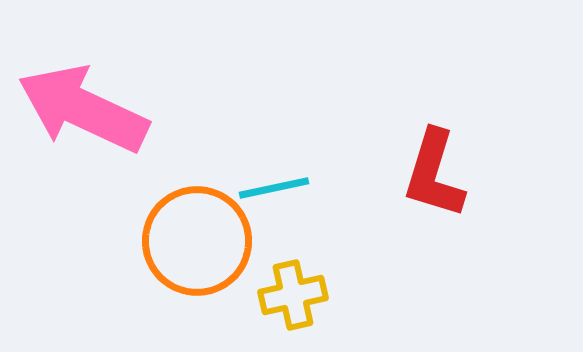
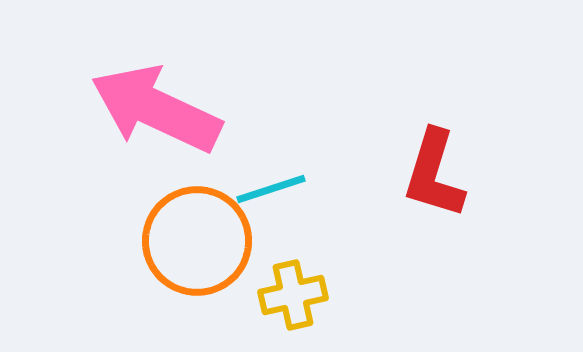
pink arrow: moved 73 px right
cyan line: moved 3 px left, 1 px down; rotated 6 degrees counterclockwise
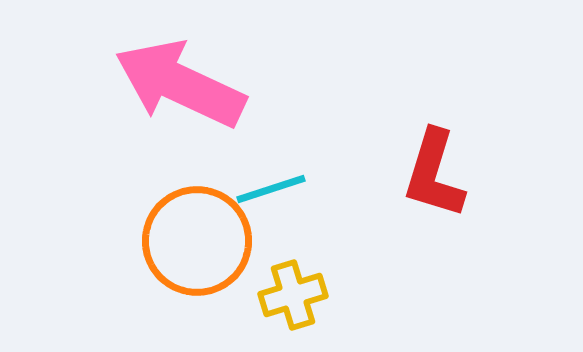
pink arrow: moved 24 px right, 25 px up
yellow cross: rotated 4 degrees counterclockwise
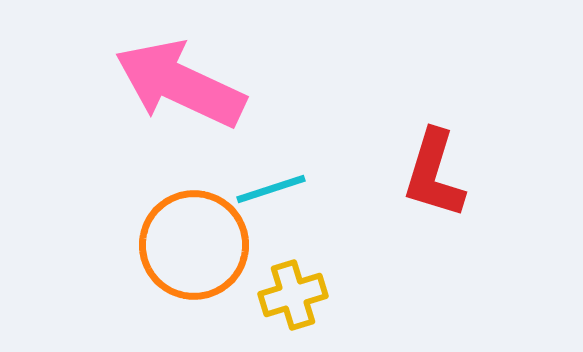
orange circle: moved 3 px left, 4 px down
